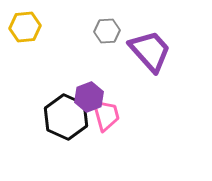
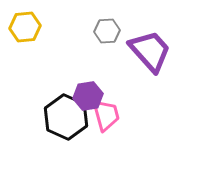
purple hexagon: moved 1 px left, 1 px up; rotated 12 degrees clockwise
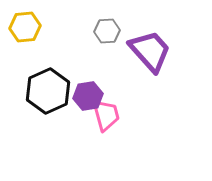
black hexagon: moved 18 px left, 26 px up; rotated 12 degrees clockwise
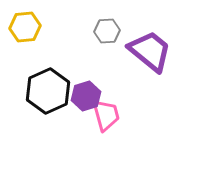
purple trapezoid: rotated 9 degrees counterclockwise
purple hexagon: moved 2 px left; rotated 8 degrees counterclockwise
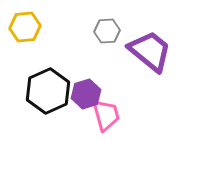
purple hexagon: moved 2 px up
